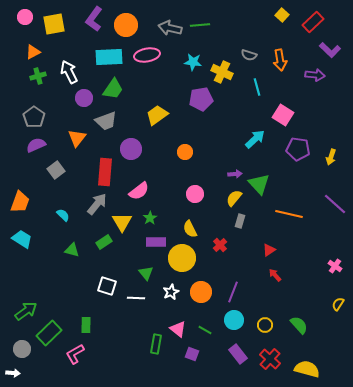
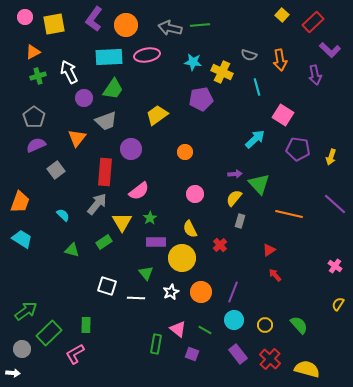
purple arrow at (315, 75): rotated 72 degrees clockwise
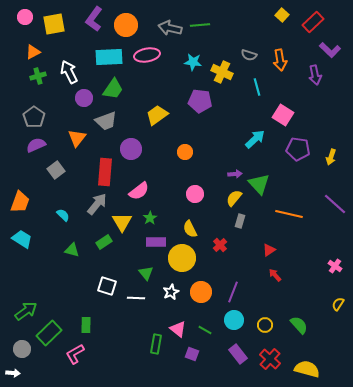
purple pentagon at (201, 99): moved 1 px left, 2 px down; rotated 15 degrees clockwise
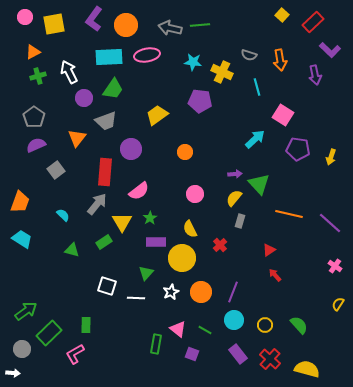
purple line at (335, 204): moved 5 px left, 19 px down
green triangle at (146, 273): rotated 21 degrees clockwise
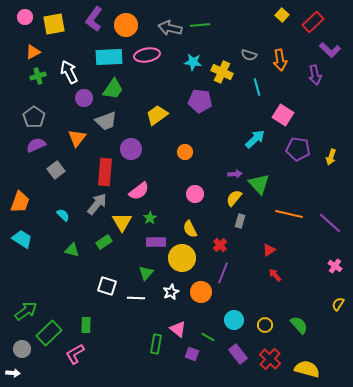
purple line at (233, 292): moved 10 px left, 19 px up
green line at (205, 330): moved 3 px right, 7 px down
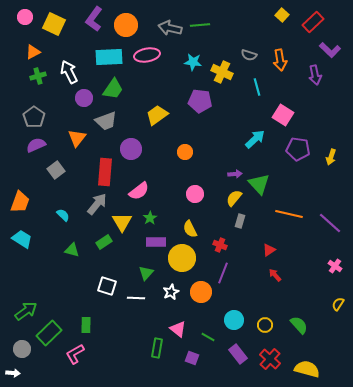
yellow square at (54, 24): rotated 35 degrees clockwise
red cross at (220, 245): rotated 24 degrees counterclockwise
green rectangle at (156, 344): moved 1 px right, 4 px down
purple square at (192, 354): moved 4 px down
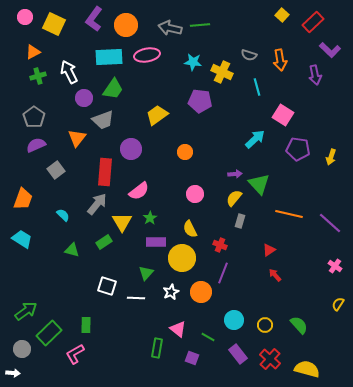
gray trapezoid at (106, 121): moved 3 px left, 1 px up
orange trapezoid at (20, 202): moved 3 px right, 3 px up
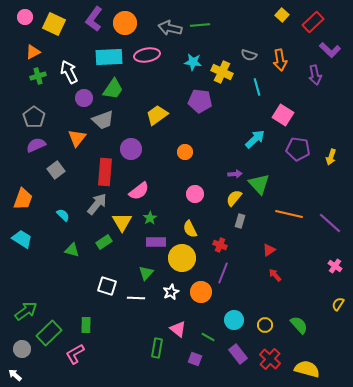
orange circle at (126, 25): moved 1 px left, 2 px up
purple square at (192, 358): moved 3 px right, 1 px down
white arrow at (13, 373): moved 2 px right, 2 px down; rotated 144 degrees counterclockwise
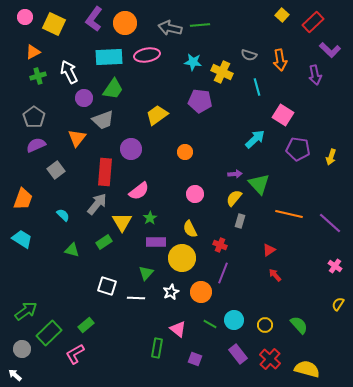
green rectangle at (86, 325): rotated 49 degrees clockwise
green line at (208, 337): moved 2 px right, 13 px up
